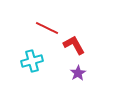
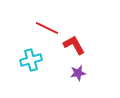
cyan cross: moved 1 px left, 1 px up
purple star: rotated 21 degrees clockwise
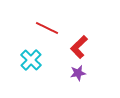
red L-shape: moved 5 px right, 2 px down; rotated 105 degrees counterclockwise
cyan cross: rotated 30 degrees counterclockwise
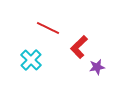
red line: moved 1 px right
purple star: moved 19 px right, 6 px up
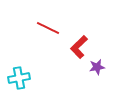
cyan cross: moved 12 px left, 18 px down; rotated 35 degrees clockwise
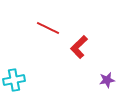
purple star: moved 10 px right, 13 px down
cyan cross: moved 5 px left, 2 px down
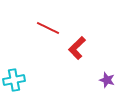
red L-shape: moved 2 px left, 1 px down
purple star: rotated 28 degrees clockwise
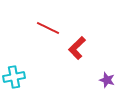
cyan cross: moved 3 px up
